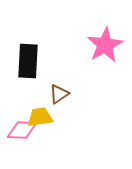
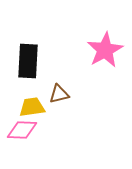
pink star: moved 5 px down
brown triangle: rotated 20 degrees clockwise
yellow trapezoid: moved 8 px left, 10 px up
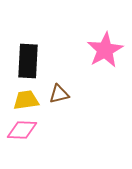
yellow trapezoid: moved 6 px left, 7 px up
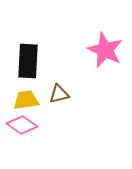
pink star: rotated 18 degrees counterclockwise
pink diamond: moved 5 px up; rotated 32 degrees clockwise
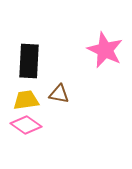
black rectangle: moved 1 px right
brown triangle: rotated 25 degrees clockwise
pink diamond: moved 4 px right
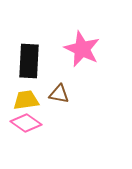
pink star: moved 23 px left, 1 px up
pink diamond: moved 2 px up
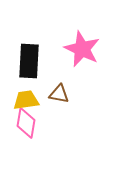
pink diamond: rotated 64 degrees clockwise
